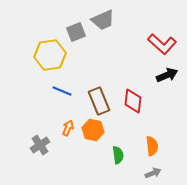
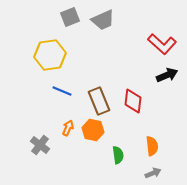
gray square: moved 6 px left, 15 px up
gray cross: rotated 18 degrees counterclockwise
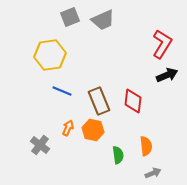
red L-shape: rotated 100 degrees counterclockwise
orange semicircle: moved 6 px left
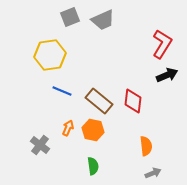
brown rectangle: rotated 28 degrees counterclockwise
green semicircle: moved 25 px left, 11 px down
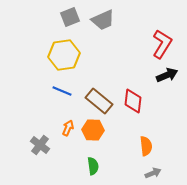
yellow hexagon: moved 14 px right
orange hexagon: rotated 10 degrees counterclockwise
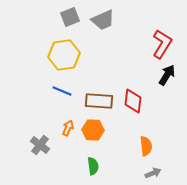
black arrow: rotated 35 degrees counterclockwise
brown rectangle: rotated 36 degrees counterclockwise
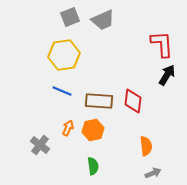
red L-shape: rotated 36 degrees counterclockwise
orange hexagon: rotated 15 degrees counterclockwise
